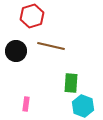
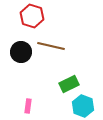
red hexagon: rotated 25 degrees counterclockwise
black circle: moved 5 px right, 1 px down
green rectangle: moved 2 px left, 1 px down; rotated 60 degrees clockwise
pink rectangle: moved 2 px right, 2 px down
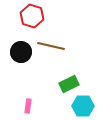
cyan hexagon: rotated 20 degrees counterclockwise
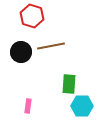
brown line: rotated 24 degrees counterclockwise
green rectangle: rotated 60 degrees counterclockwise
cyan hexagon: moved 1 px left
